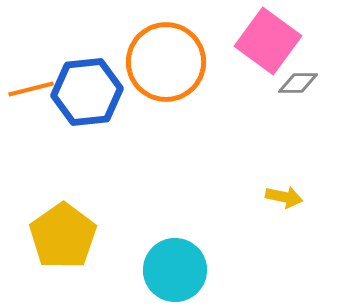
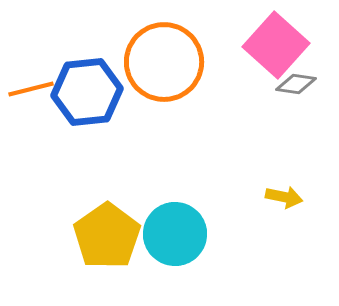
pink square: moved 8 px right, 4 px down; rotated 6 degrees clockwise
orange circle: moved 2 px left
gray diamond: moved 2 px left, 1 px down; rotated 9 degrees clockwise
yellow pentagon: moved 44 px right
cyan circle: moved 36 px up
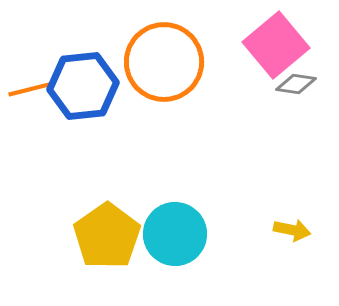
pink square: rotated 8 degrees clockwise
blue hexagon: moved 4 px left, 6 px up
yellow arrow: moved 8 px right, 33 px down
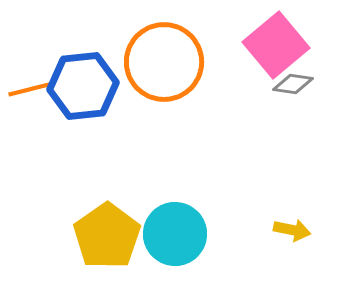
gray diamond: moved 3 px left
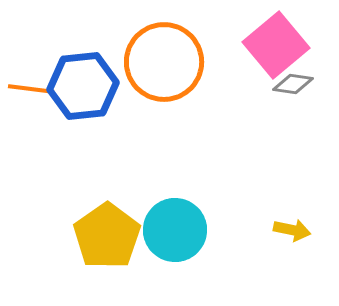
orange line: rotated 21 degrees clockwise
cyan circle: moved 4 px up
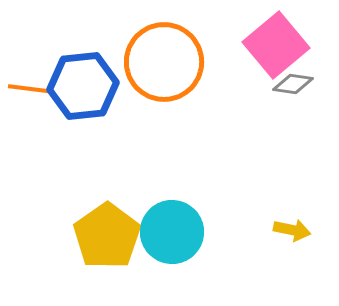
cyan circle: moved 3 px left, 2 px down
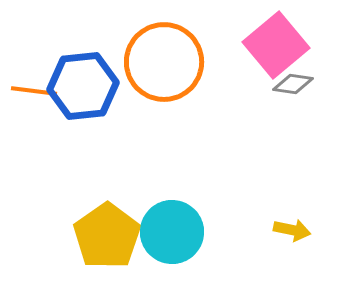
orange line: moved 3 px right, 2 px down
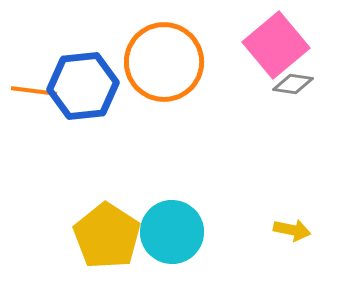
yellow pentagon: rotated 4 degrees counterclockwise
